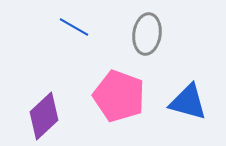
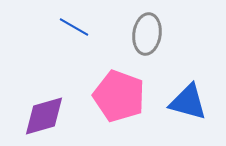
purple diamond: rotated 27 degrees clockwise
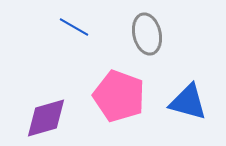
gray ellipse: rotated 21 degrees counterclockwise
purple diamond: moved 2 px right, 2 px down
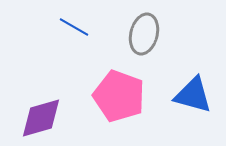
gray ellipse: moved 3 px left; rotated 27 degrees clockwise
blue triangle: moved 5 px right, 7 px up
purple diamond: moved 5 px left
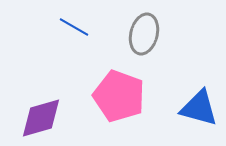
blue triangle: moved 6 px right, 13 px down
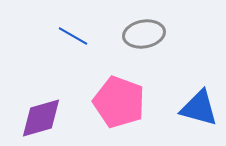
blue line: moved 1 px left, 9 px down
gray ellipse: rotated 66 degrees clockwise
pink pentagon: moved 6 px down
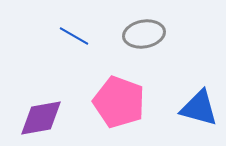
blue line: moved 1 px right
purple diamond: rotated 6 degrees clockwise
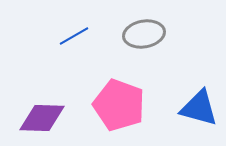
blue line: rotated 60 degrees counterclockwise
pink pentagon: moved 3 px down
purple diamond: moved 1 px right; rotated 12 degrees clockwise
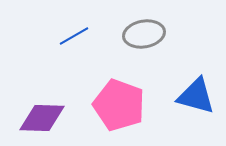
blue triangle: moved 3 px left, 12 px up
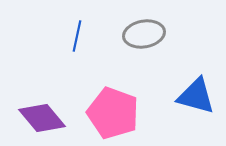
blue line: moved 3 px right; rotated 48 degrees counterclockwise
pink pentagon: moved 6 px left, 8 px down
purple diamond: rotated 48 degrees clockwise
